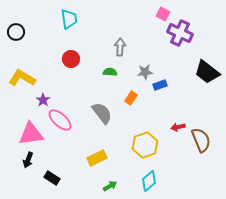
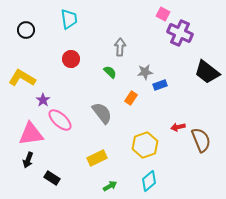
black circle: moved 10 px right, 2 px up
green semicircle: rotated 40 degrees clockwise
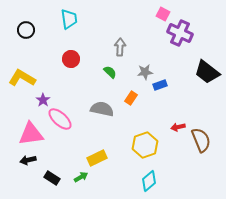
gray semicircle: moved 4 px up; rotated 40 degrees counterclockwise
pink ellipse: moved 1 px up
black arrow: rotated 56 degrees clockwise
green arrow: moved 29 px left, 9 px up
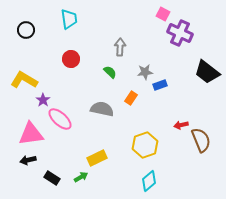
yellow L-shape: moved 2 px right, 2 px down
red arrow: moved 3 px right, 2 px up
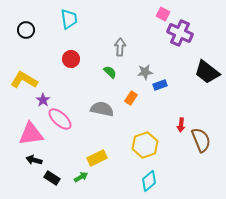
red arrow: rotated 72 degrees counterclockwise
black arrow: moved 6 px right; rotated 28 degrees clockwise
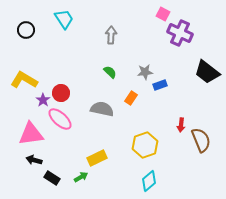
cyan trapezoid: moved 5 px left; rotated 25 degrees counterclockwise
gray arrow: moved 9 px left, 12 px up
red circle: moved 10 px left, 34 px down
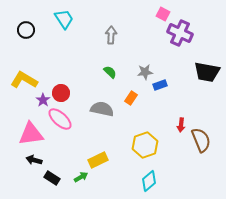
black trapezoid: rotated 28 degrees counterclockwise
yellow rectangle: moved 1 px right, 2 px down
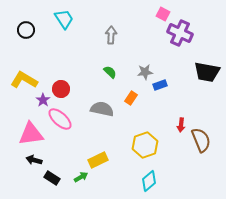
red circle: moved 4 px up
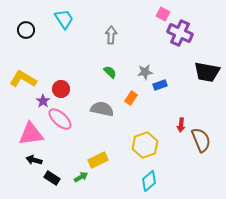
yellow L-shape: moved 1 px left, 1 px up
purple star: moved 1 px down
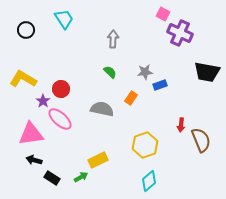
gray arrow: moved 2 px right, 4 px down
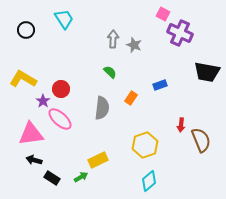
gray star: moved 11 px left, 27 px up; rotated 28 degrees clockwise
gray semicircle: moved 1 px up; rotated 85 degrees clockwise
